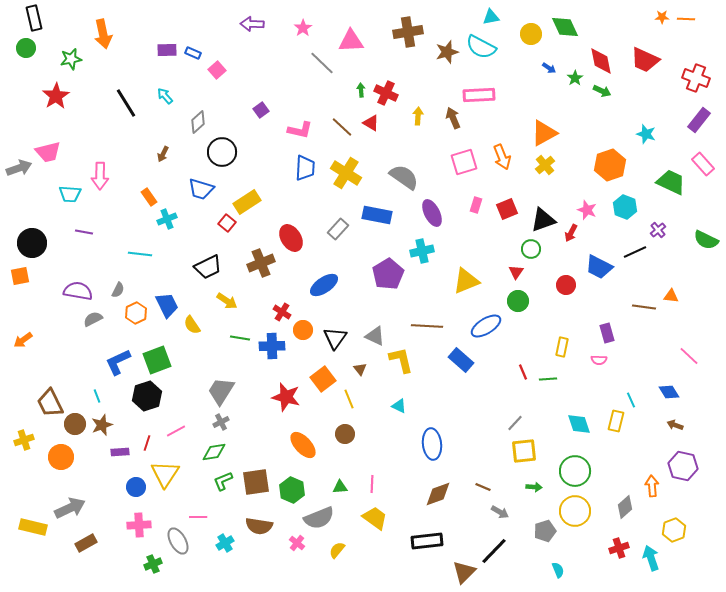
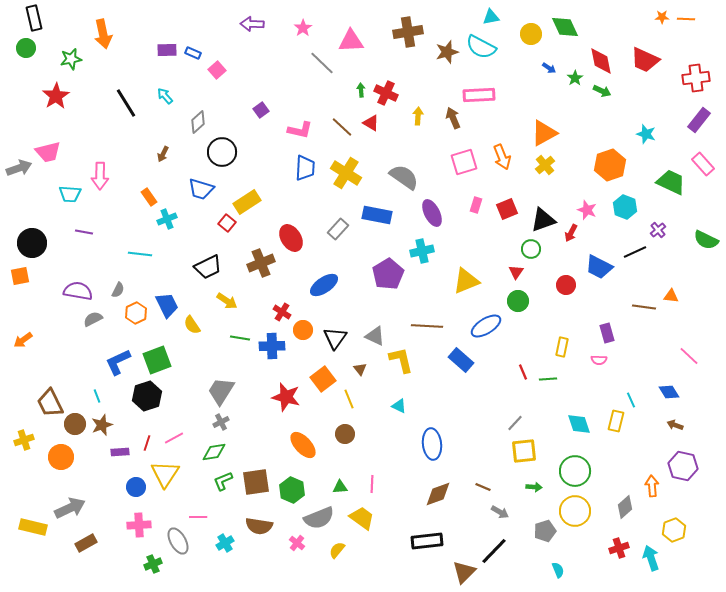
red cross at (696, 78): rotated 28 degrees counterclockwise
pink line at (176, 431): moved 2 px left, 7 px down
yellow trapezoid at (375, 518): moved 13 px left
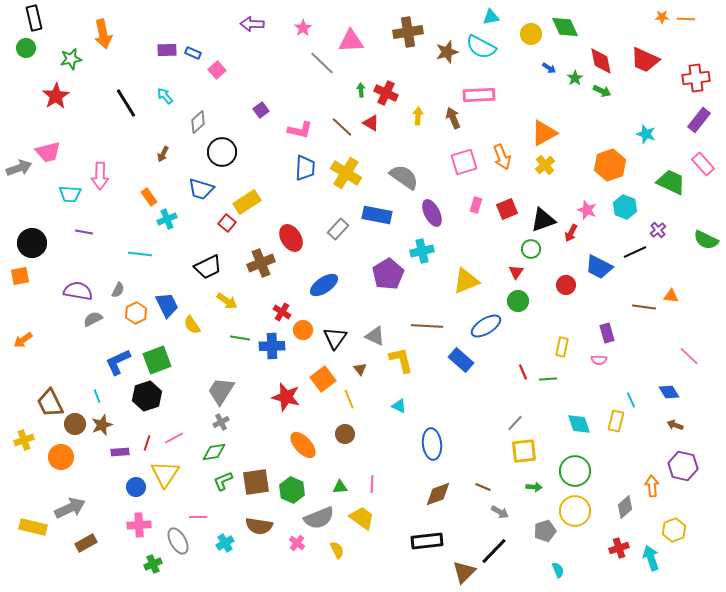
yellow semicircle at (337, 550): rotated 114 degrees clockwise
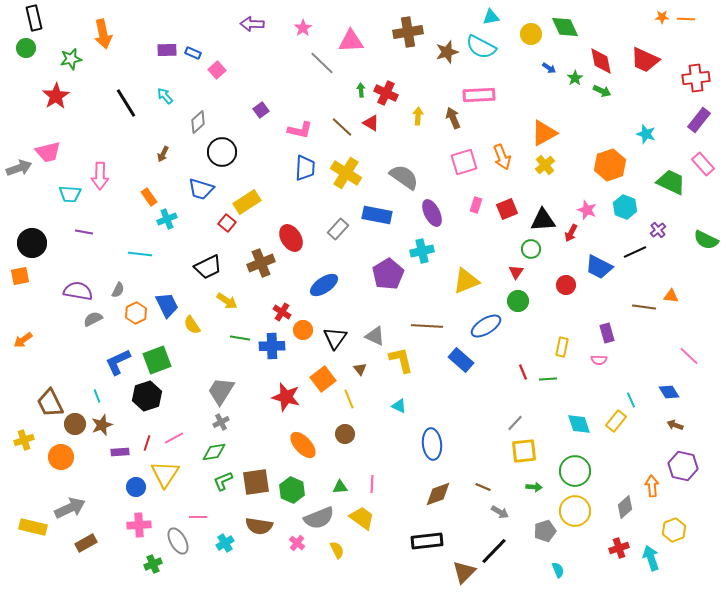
black triangle at (543, 220): rotated 16 degrees clockwise
yellow rectangle at (616, 421): rotated 25 degrees clockwise
